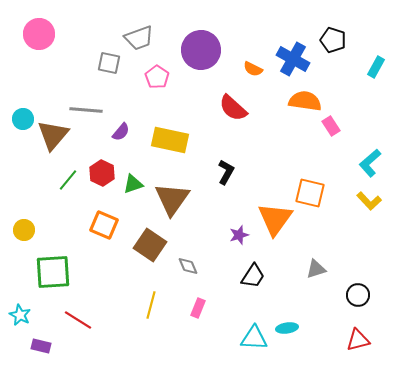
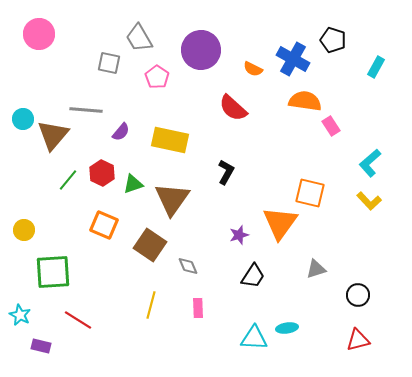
gray trapezoid at (139, 38): rotated 80 degrees clockwise
orange triangle at (275, 219): moved 5 px right, 4 px down
pink rectangle at (198, 308): rotated 24 degrees counterclockwise
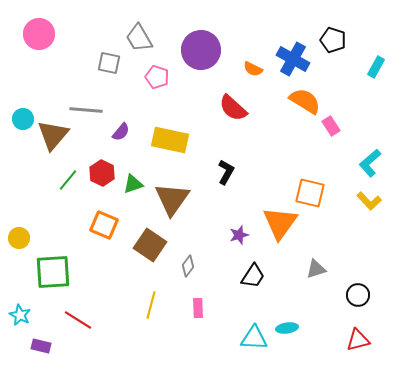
pink pentagon at (157, 77): rotated 15 degrees counterclockwise
orange semicircle at (305, 101): rotated 24 degrees clockwise
yellow circle at (24, 230): moved 5 px left, 8 px down
gray diamond at (188, 266): rotated 60 degrees clockwise
